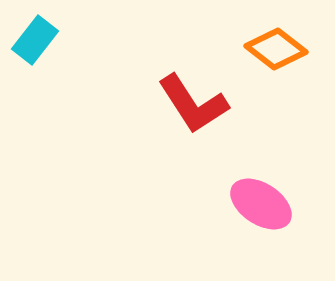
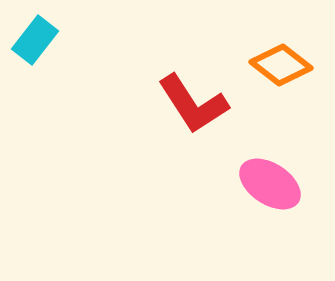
orange diamond: moved 5 px right, 16 px down
pink ellipse: moved 9 px right, 20 px up
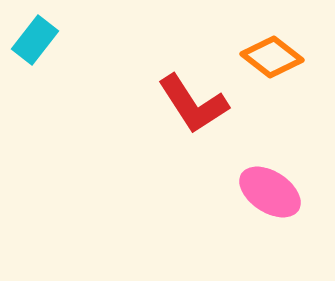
orange diamond: moved 9 px left, 8 px up
pink ellipse: moved 8 px down
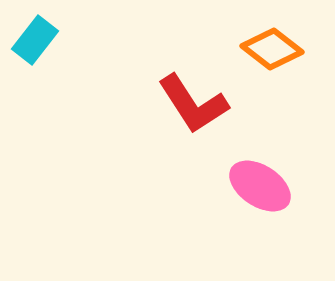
orange diamond: moved 8 px up
pink ellipse: moved 10 px left, 6 px up
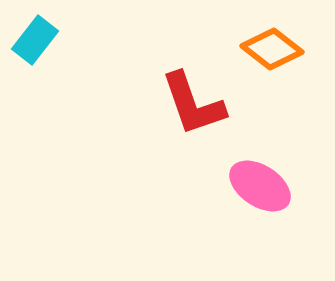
red L-shape: rotated 14 degrees clockwise
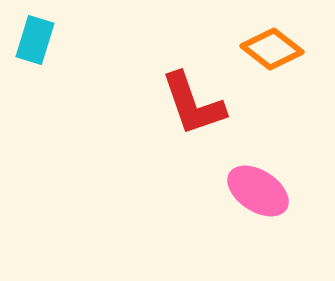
cyan rectangle: rotated 21 degrees counterclockwise
pink ellipse: moved 2 px left, 5 px down
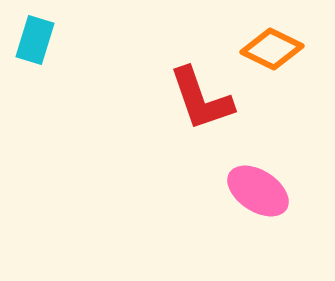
orange diamond: rotated 12 degrees counterclockwise
red L-shape: moved 8 px right, 5 px up
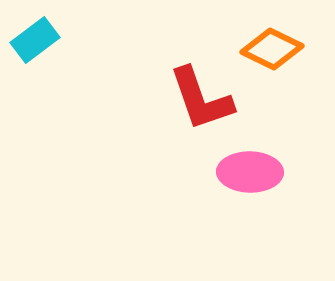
cyan rectangle: rotated 36 degrees clockwise
pink ellipse: moved 8 px left, 19 px up; rotated 32 degrees counterclockwise
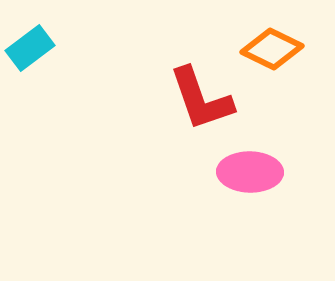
cyan rectangle: moved 5 px left, 8 px down
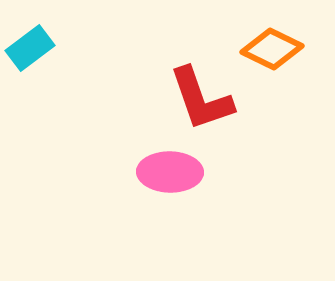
pink ellipse: moved 80 px left
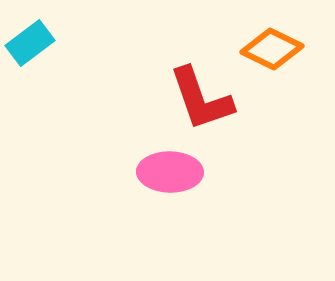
cyan rectangle: moved 5 px up
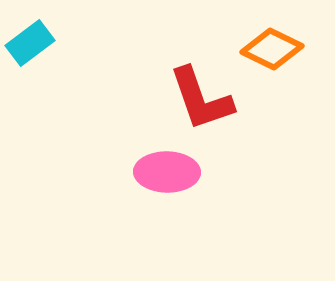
pink ellipse: moved 3 px left
